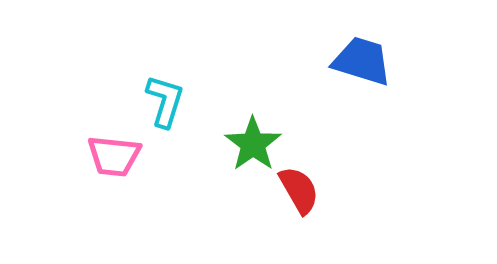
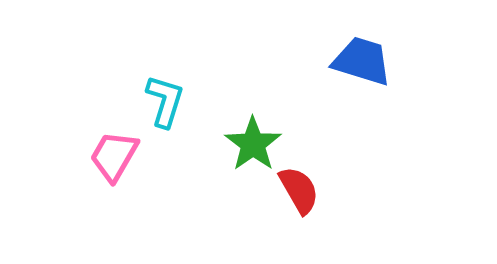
pink trapezoid: rotated 114 degrees clockwise
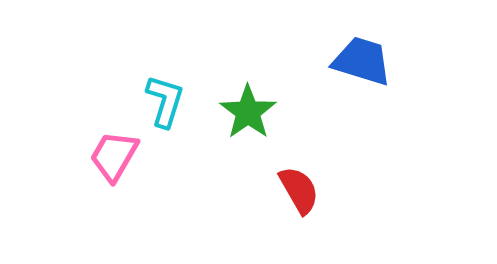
green star: moved 5 px left, 32 px up
